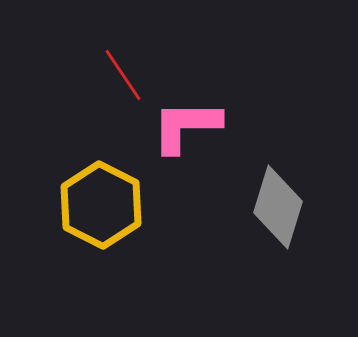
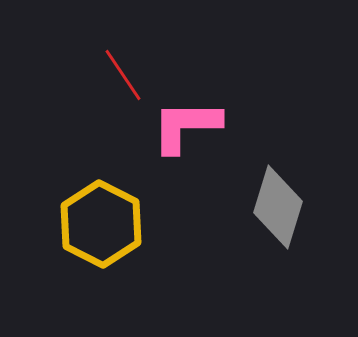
yellow hexagon: moved 19 px down
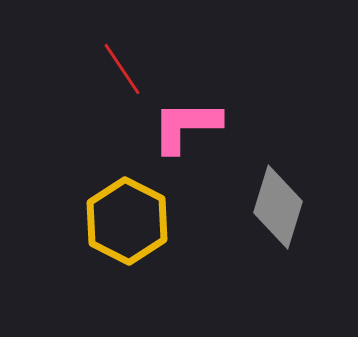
red line: moved 1 px left, 6 px up
yellow hexagon: moved 26 px right, 3 px up
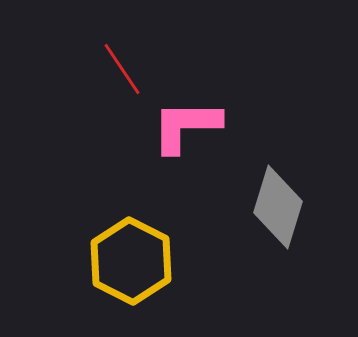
yellow hexagon: moved 4 px right, 40 px down
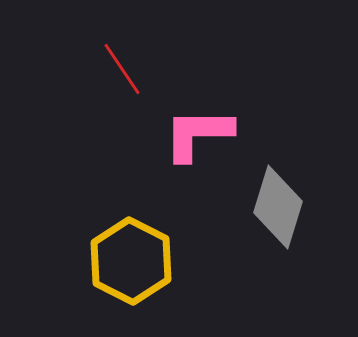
pink L-shape: moved 12 px right, 8 px down
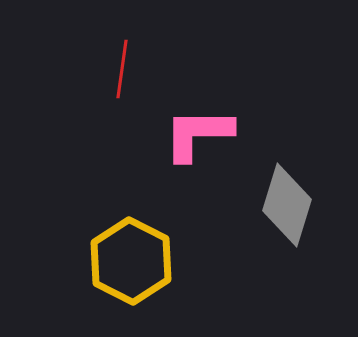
red line: rotated 42 degrees clockwise
gray diamond: moved 9 px right, 2 px up
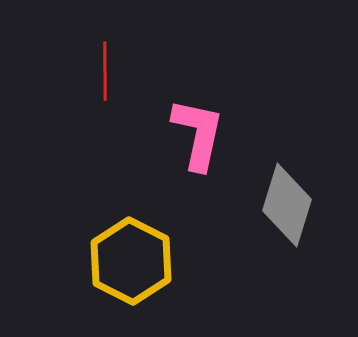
red line: moved 17 px left, 2 px down; rotated 8 degrees counterclockwise
pink L-shape: rotated 102 degrees clockwise
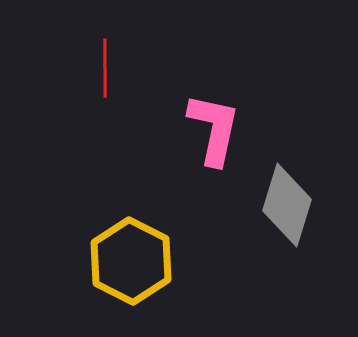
red line: moved 3 px up
pink L-shape: moved 16 px right, 5 px up
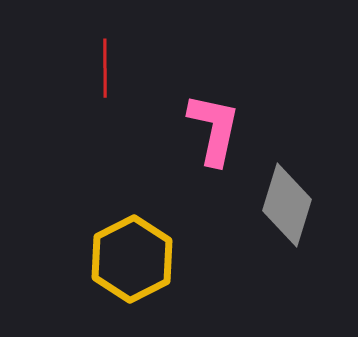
yellow hexagon: moved 1 px right, 2 px up; rotated 6 degrees clockwise
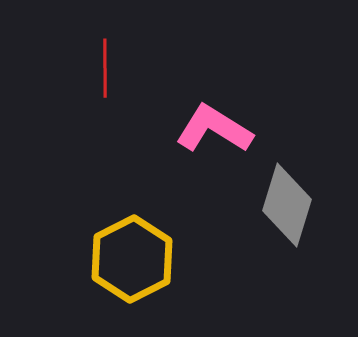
pink L-shape: rotated 70 degrees counterclockwise
